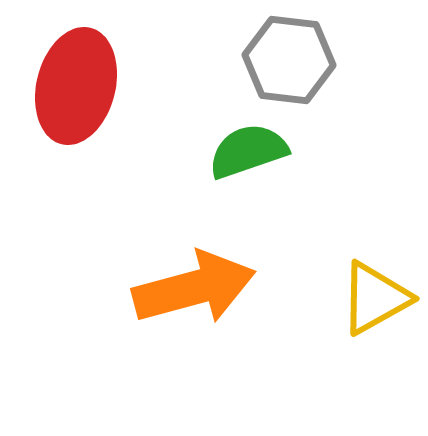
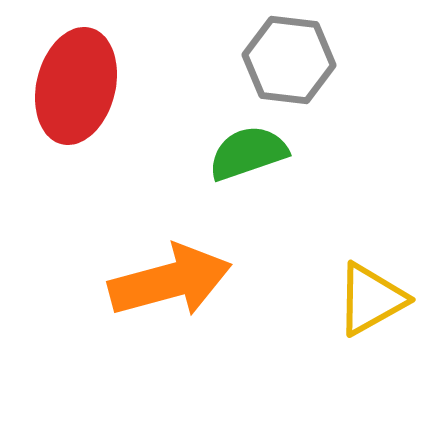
green semicircle: moved 2 px down
orange arrow: moved 24 px left, 7 px up
yellow triangle: moved 4 px left, 1 px down
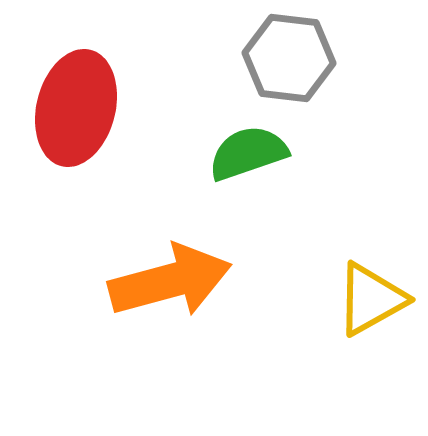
gray hexagon: moved 2 px up
red ellipse: moved 22 px down
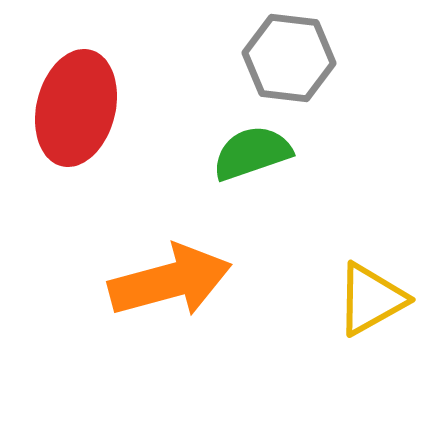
green semicircle: moved 4 px right
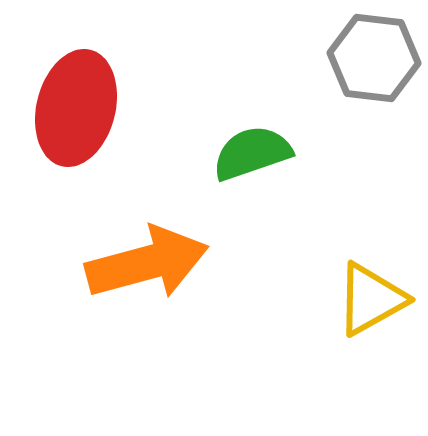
gray hexagon: moved 85 px right
orange arrow: moved 23 px left, 18 px up
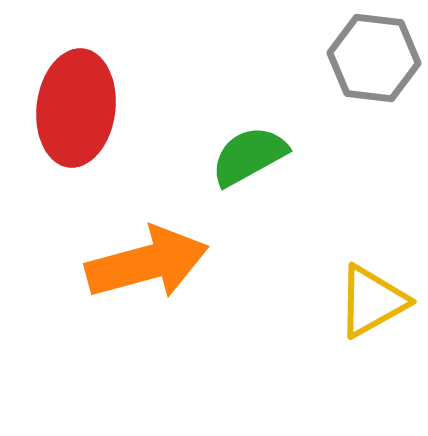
red ellipse: rotated 7 degrees counterclockwise
green semicircle: moved 3 px left, 3 px down; rotated 10 degrees counterclockwise
yellow triangle: moved 1 px right, 2 px down
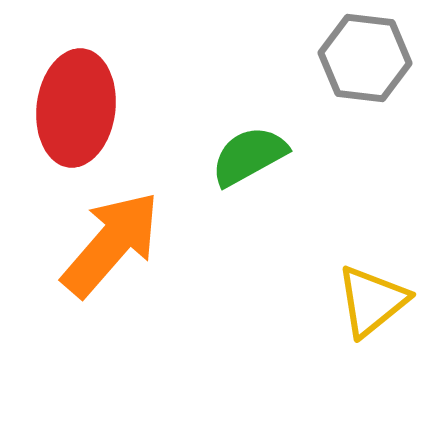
gray hexagon: moved 9 px left
orange arrow: moved 36 px left, 19 px up; rotated 34 degrees counterclockwise
yellow triangle: rotated 10 degrees counterclockwise
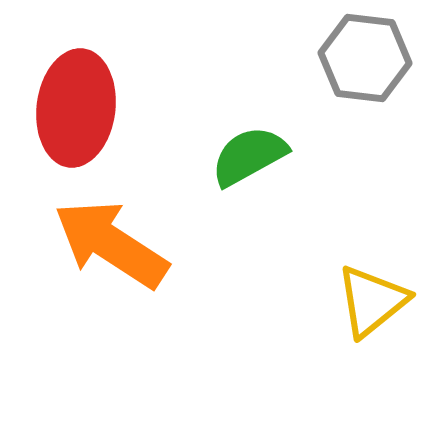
orange arrow: rotated 98 degrees counterclockwise
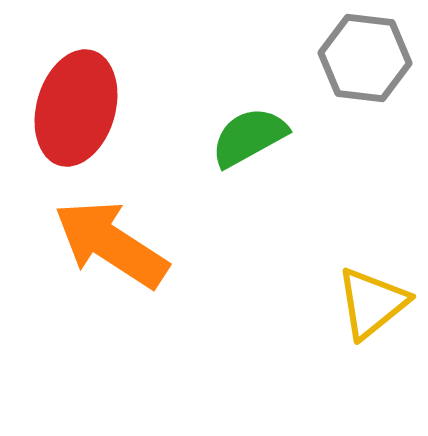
red ellipse: rotated 9 degrees clockwise
green semicircle: moved 19 px up
yellow triangle: moved 2 px down
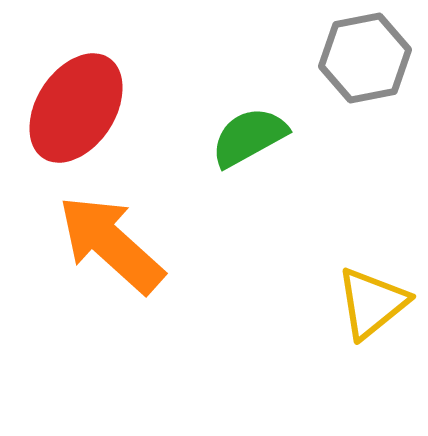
gray hexagon: rotated 18 degrees counterclockwise
red ellipse: rotated 17 degrees clockwise
orange arrow: rotated 9 degrees clockwise
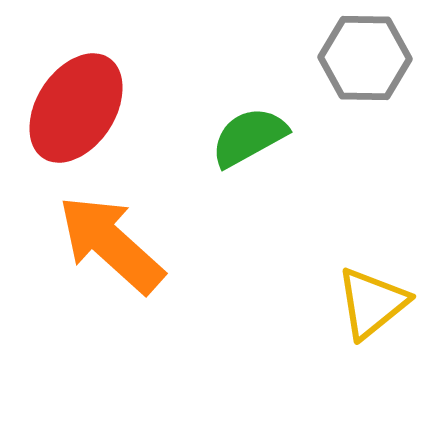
gray hexagon: rotated 12 degrees clockwise
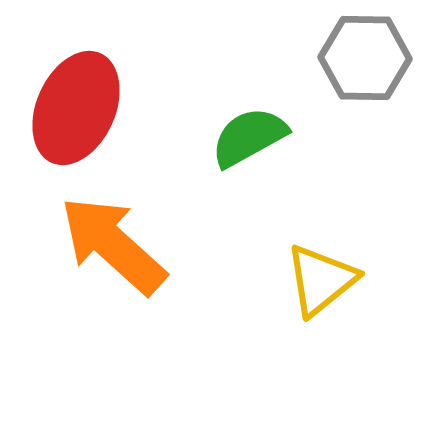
red ellipse: rotated 9 degrees counterclockwise
orange arrow: moved 2 px right, 1 px down
yellow triangle: moved 51 px left, 23 px up
